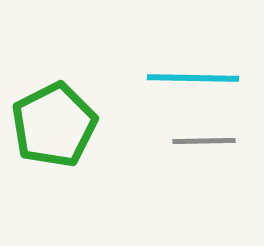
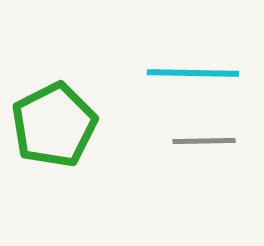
cyan line: moved 5 px up
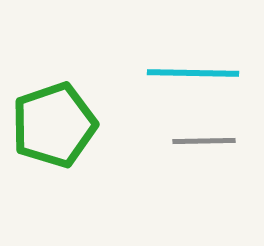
green pentagon: rotated 8 degrees clockwise
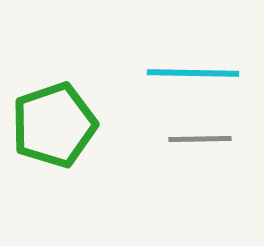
gray line: moved 4 px left, 2 px up
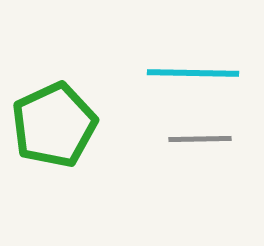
green pentagon: rotated 6 degrees counterclockwise
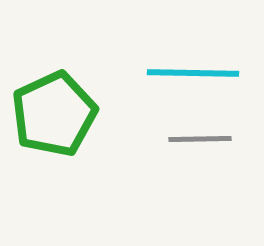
green pentagon: moved 11 px up
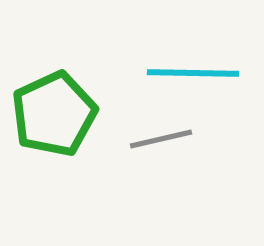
gray line: moved 39 px left; rotated 12 degrees counterclockwise
